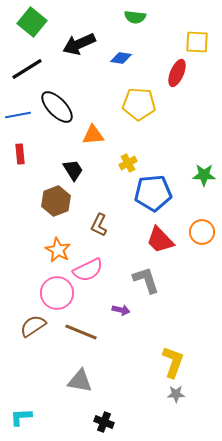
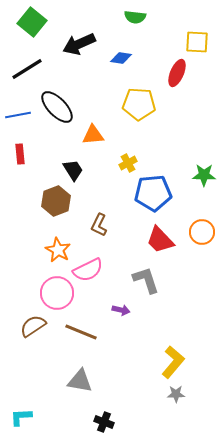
yellow L-shape: rotated 20 degrees clockwise
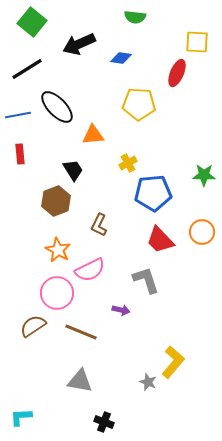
pink semicircle: moved 2 px right
gray star: moved 28 px left, 12 px up; rotated 24 degrees clockwise
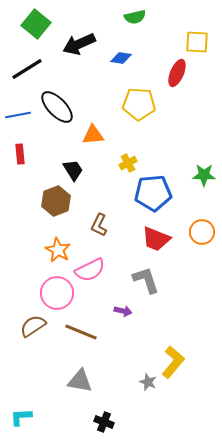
green semicircle: rotated 20 degrees counterclockwise
green square: moved 4 px right, 2 px down
red trapezoid: moved 4 px left, 1 px up; rotated 24 degrees counterclockwise
purple arrow: moved 2 px right, 1 px down
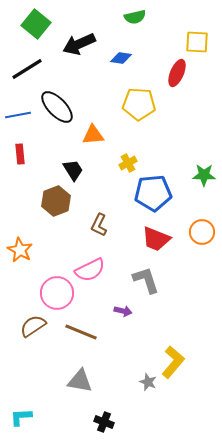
orange star: moved 38 px left
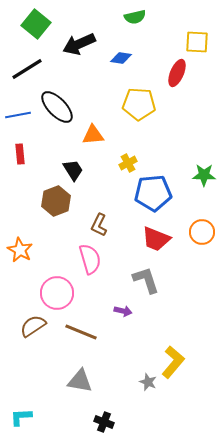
pink semicircle: moved 11 px up; rotated 80 degrees counterclockwise
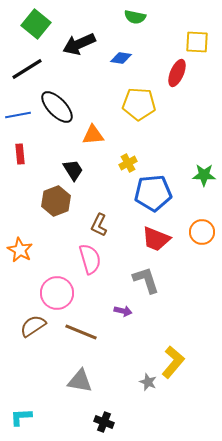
green semicircle: rotated 25 degrees clockwise
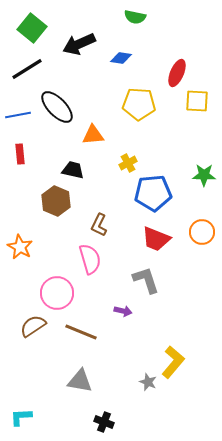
green square: moved 4 px left, 4 px down
yellow square: moved 59 px down
black trapezoid: rotated 45 degrees counterclockwise
brown hexagon: rotated 16 degrees counterclockwise
orange star: moved 3 px up
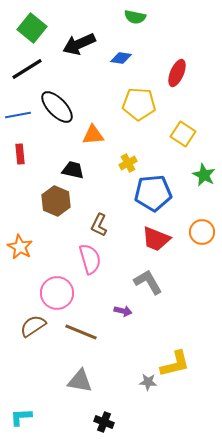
yellow square: moved 14 px left, 33 px down; rotated 30 degrees clockwise
green star: rotated 25 degrees clockwise
gray L-shape: moved 2 px right, 2 px down; rotated 12 degrees counterclockwise
yellow L-shape: moved 2 px right, 2 px down; rotated 36 degrees clockwise
gray star: rotated 18 degrees counterclockwise
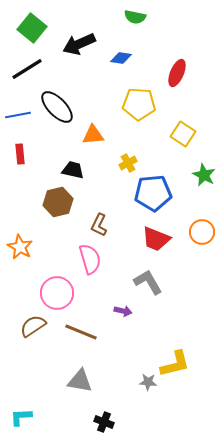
brown hexagon: moved 2 px right, 1 px down; rotated 24 degrees clockwise
